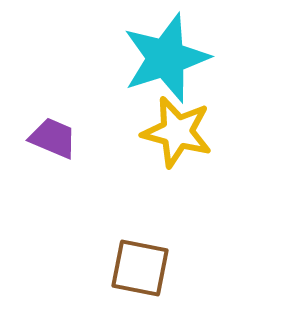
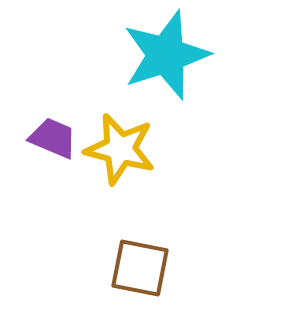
cyan star: moved 3 px up
yellow star: moved 57 px left, 17 px down
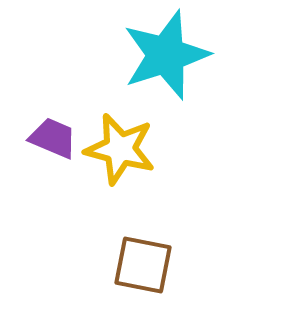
brown square: moved 3 px right, 3 px up
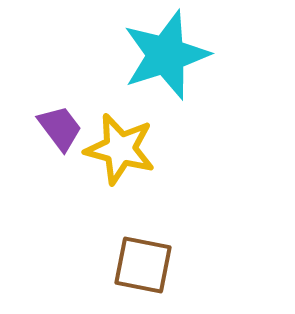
purple trapezoid: moved 7 px right, 10 px up; rotated 30 degrees clockwise
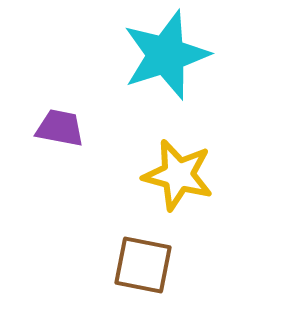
purple trapezoid: rotated 42 degrees counterclockwise
yellow star: moved 58 px right, 26 px down
